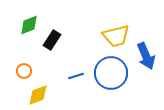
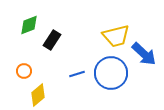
blue arrow: moved 2 px left, 2 px up; rotated 24 degrees counterclockwise
blue line: moved 1 px right, 2 px up
yellow diamond: rotated 20 degrees counterclockwise
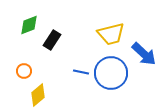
yellow trapezoid: moved 5 px left, 2 px up
blue line: moved 4 px right, 2 px up; rotated 28 degrees clockwise
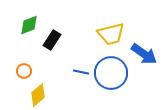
blue arrow: rotated 8 degrees counterclockwise
